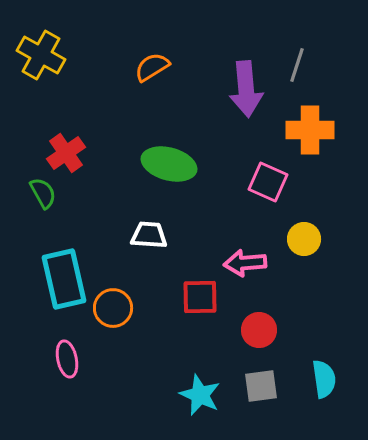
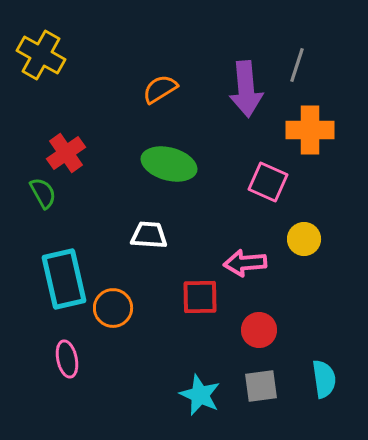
orange semicircle: moved 8 px right, 22 px down
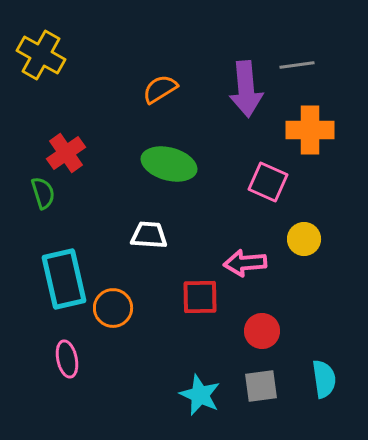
gray line: rotated 64 degrees clockwise
green semicircle: rotated 12 degrees clockwise
red circle: moved 3 px right, 1 px down
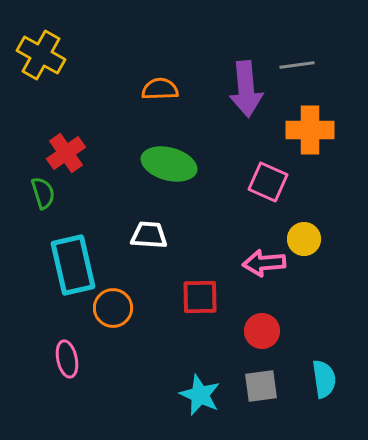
orange semicircle: rotated 30 degrees clockwise
pink arrow: moved 19 px right
cyan rectangle: moved 9 px right, 14 px up
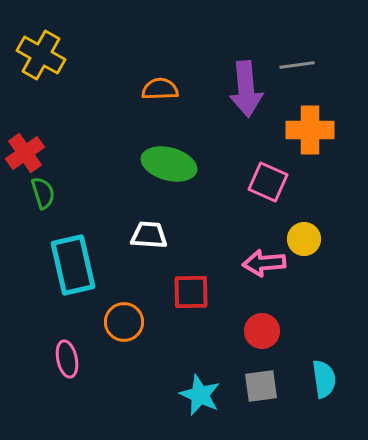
red cross: moved 41 px left
red square: moved 9 px left, 5 px up
orange circle: moved 11 px right, 14 px down
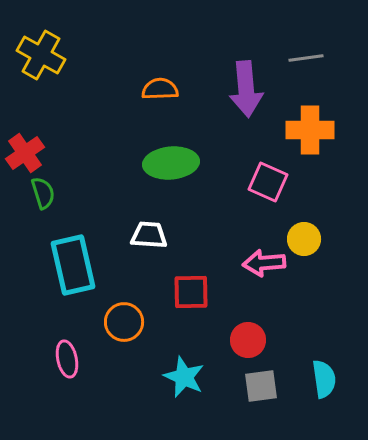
gray line: moved 9 px right, 7 px up
green ellipse: moved 2 px right, 1 px up; rotated 20 degrees counterclockwise
red circle: moved 14 px left, 9 px down
cyan star: moved 16 px left, 18 px up
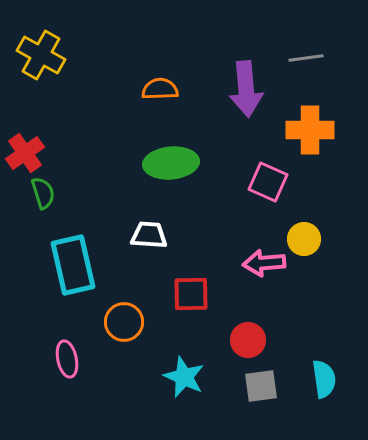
red square: moved 2 px down
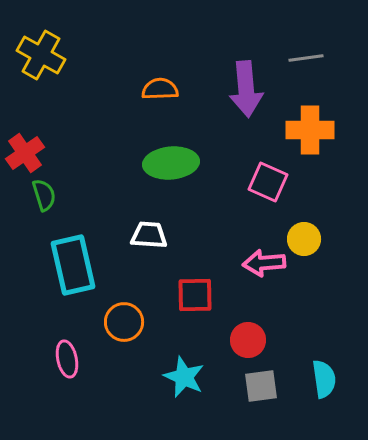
green semicircle: moved 1 px right, 2 px down
red square: moved 4 px right, 1 px down
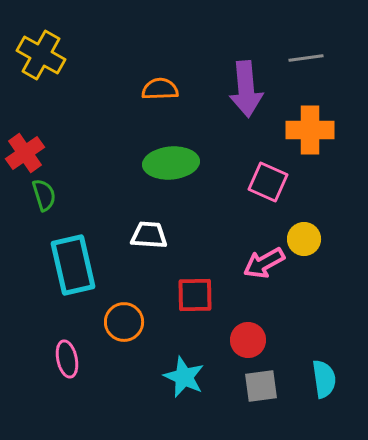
pink arrow: rotated 24 degrees counterclockwise
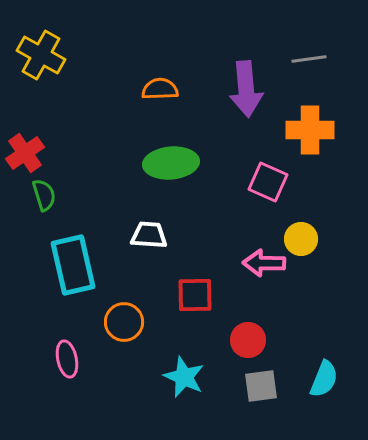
gray line: moved 3 px right, 1 px down
yellow circle: moved 3 px left
pink arrow: rotated 30 degrees clockwise
cyan semicircle: rotated 30 degrees clockwise
